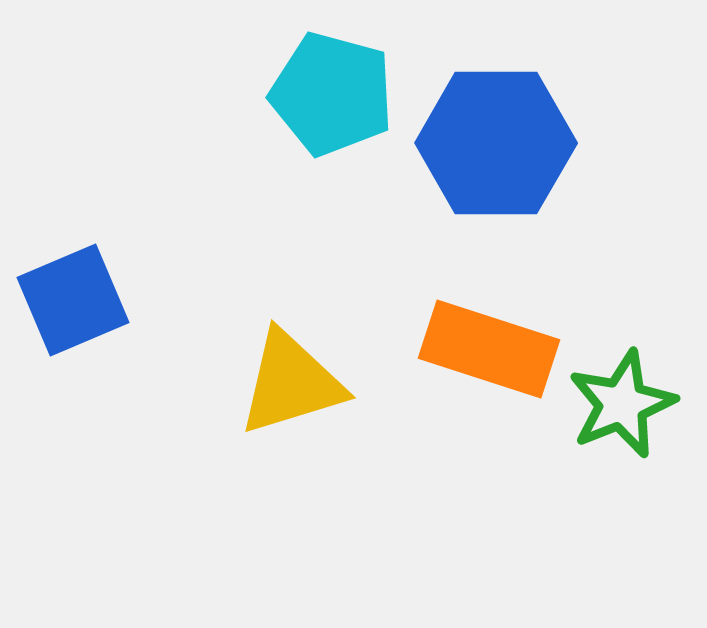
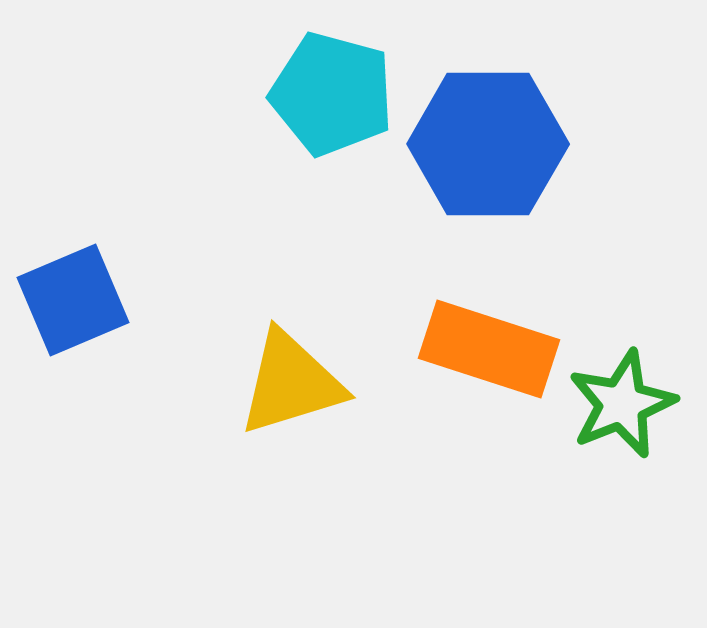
blue hexagon: moved 8 px left, 1 px down
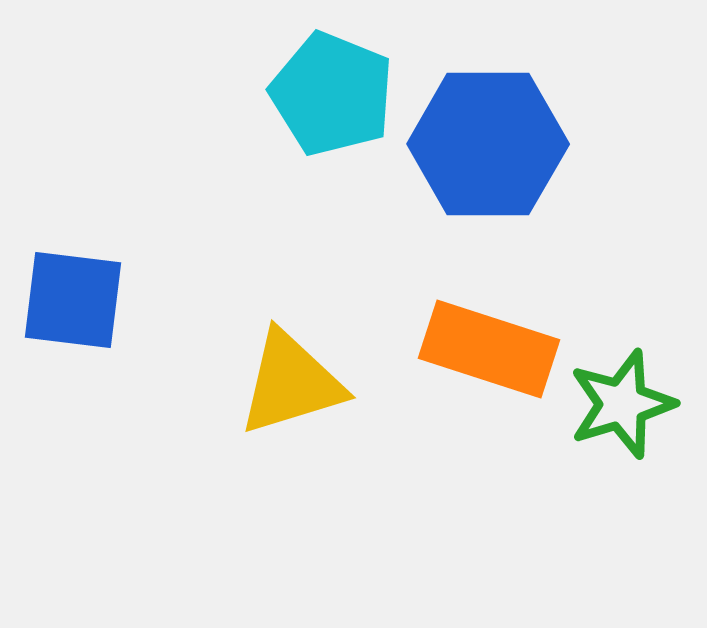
cyan pentagon: rotated 7 degrees clockwise
blue square: rotated 30 degrees clockwise
green star: rotated 5 degrees clockwise
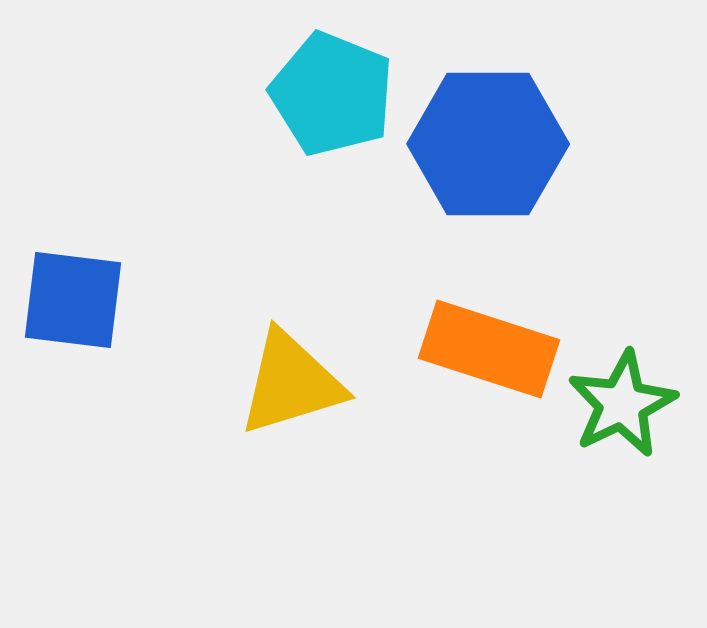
green star: rotated 9 degrees counterclockwise
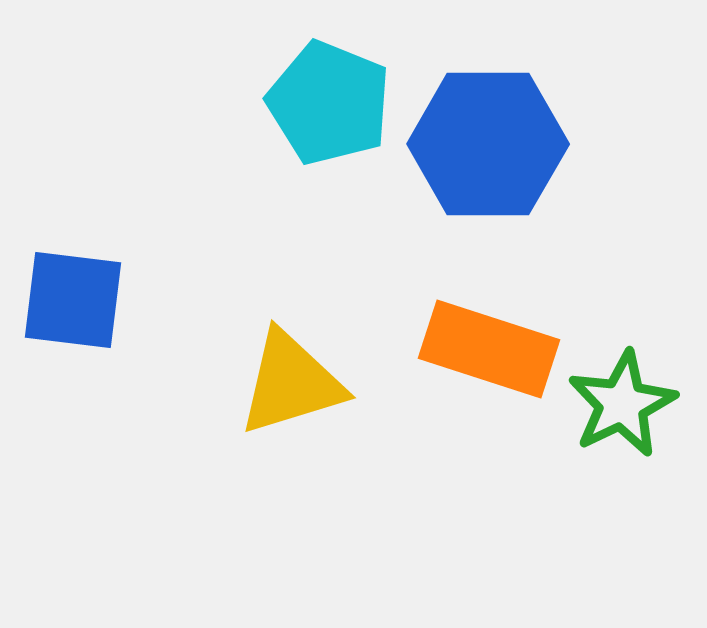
cyan pentagon: moved 3 px left, 9 px down
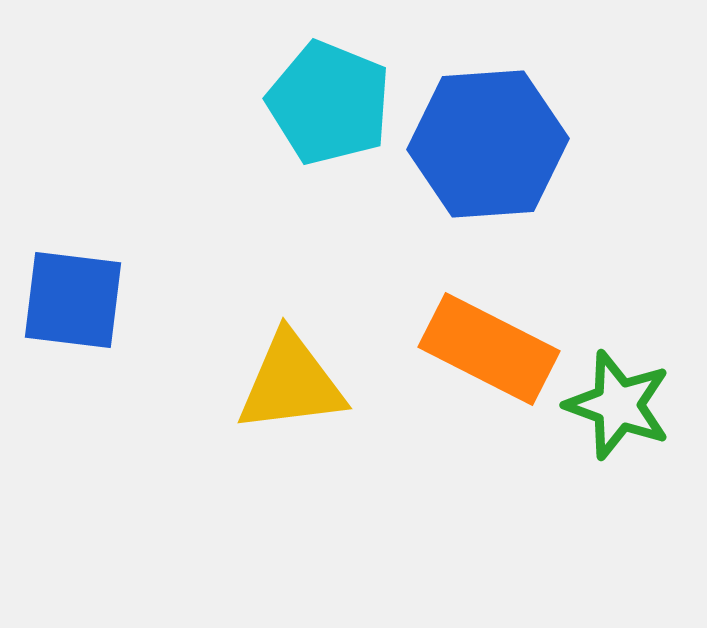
blue hexagon: rotated 4 degrees counterclockwise
orange rectangle: rotated 9 degrees clockwise
yellow triangle: rotated 10 degrees clockwise
green star: moved 4 px left, 1 px down; rotated 26 degrees counterclockwise
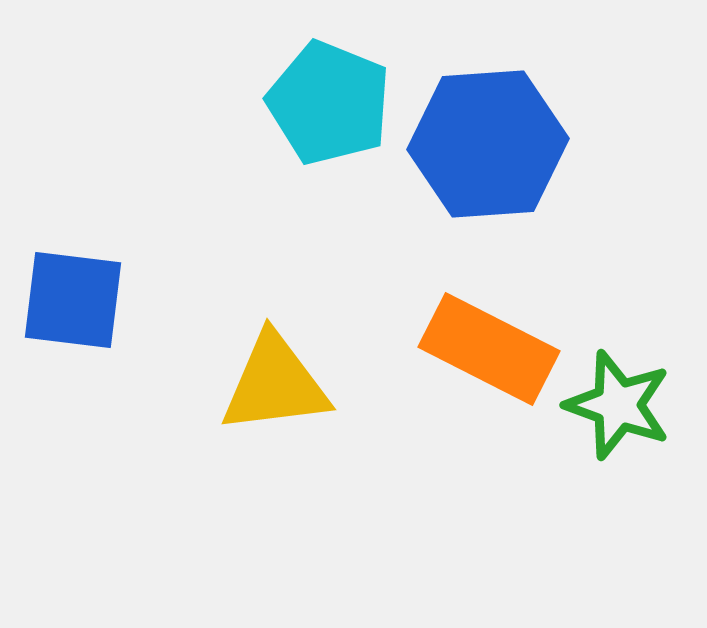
yellow triangle: moved 16 px left, 1 px down
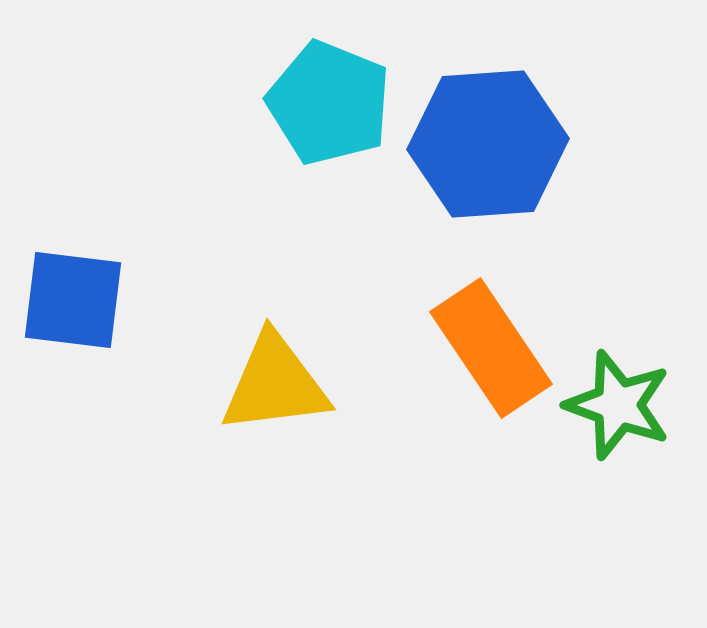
orange rectangle: moved 2 px right, 1 px up; rotated 29 degrees clockwise
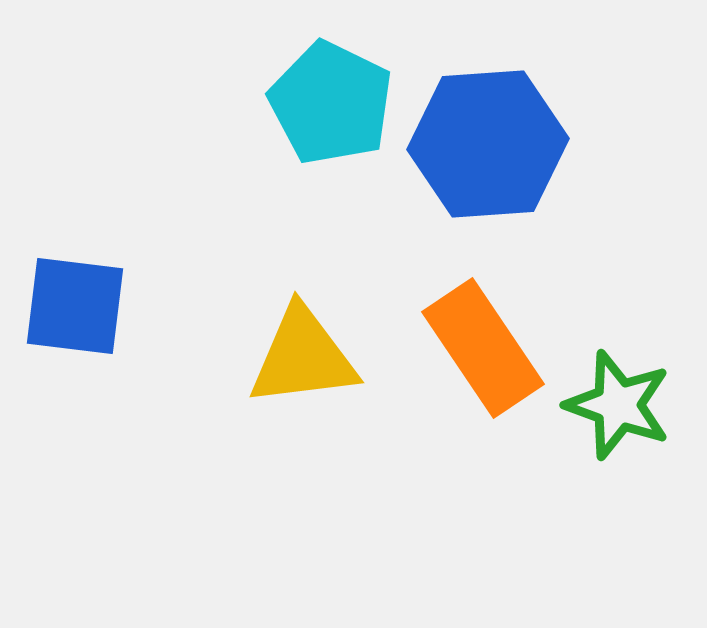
cyan pentagon: moved 2 px right; rotated 4 degrees clockwise
blue square: moved 2 px right, 6 px down
orange rectangle: moved 8 px left
yellow triangle: moved 28 px right, 27 px up
